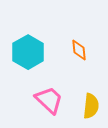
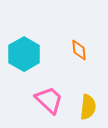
cyan hexagon: moved 4 px left, 2 px down
yellow semicircle: moved 3 px left, 1 px down
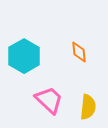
orange diamond: moved 2 px down
cyan hexagon: moved 2 px down
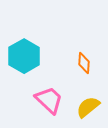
orange diamond: moved 5 px right, 11 px down; rotated 10 degrees clockwise
yellow semicircle: rotated 135 degrees counterclockwise
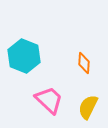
cyan hexagon: rotated 8 degrees counterclockwise
yellow semicircle: rotated 25 degrees counterclockwise
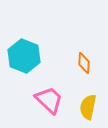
yellow semicircle: rotated 15 degrees counterclockwise
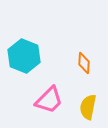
pink trapezoid: rotated 92 degrees clockwise
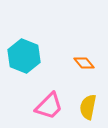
orange diamond: rotated 45 degrees counterclockwise
pink trapezoid: moved 6 px down
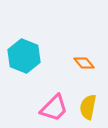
pink trapezoid: moved 5 px right, 2 px down
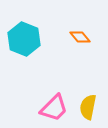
cyan hexagon: moved 17 px up
orange diamond: moved 4 px left, 26 px up
